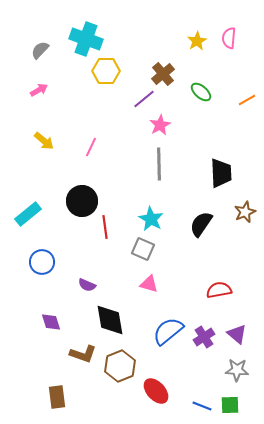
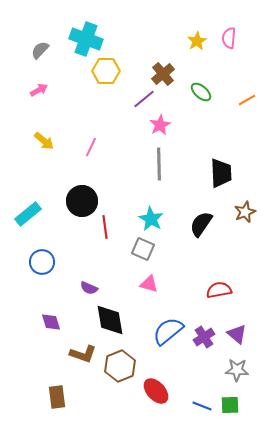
purple semicircle: moved 2 px right, 3 px down
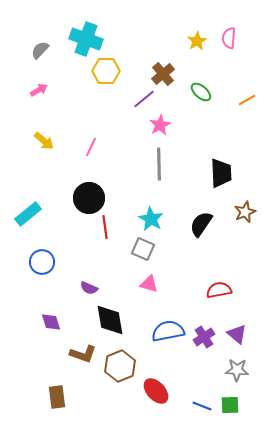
black circle: moved 7 px right, 3 px up
blue semicircle: rotated 28 degrees clockwise
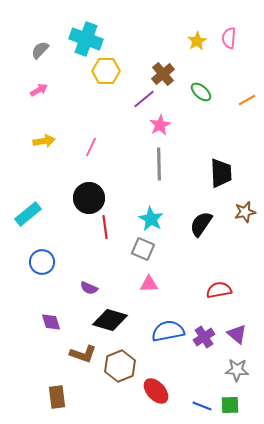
yellow arrow: rotated 50 degrees counterclockwise
brown star: rotated 10 degrees clockwise
pink triangle: rotated 18 degrees counterclockwise
black diamond: rotated 64 degrees counterclockwise
